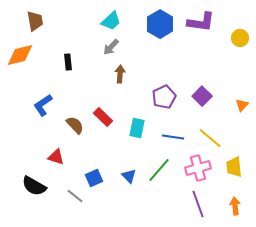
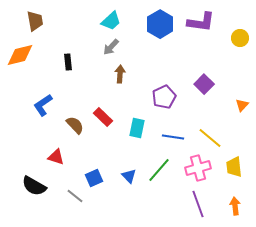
purple square: moved 2 px right, 12 px up
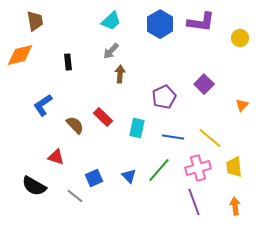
gray arrow: moved 4 px down
purple line: moved 4 px left, 2 px up
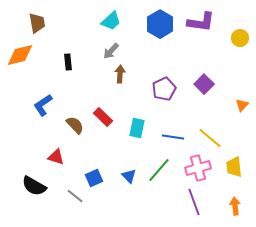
brown trapezoid: moved 2 px right, 2 px down
purple pentagon: moved 8 px up
